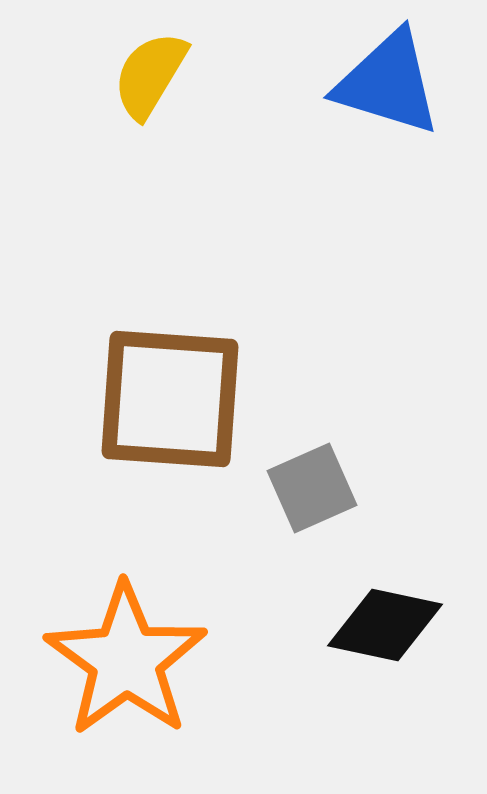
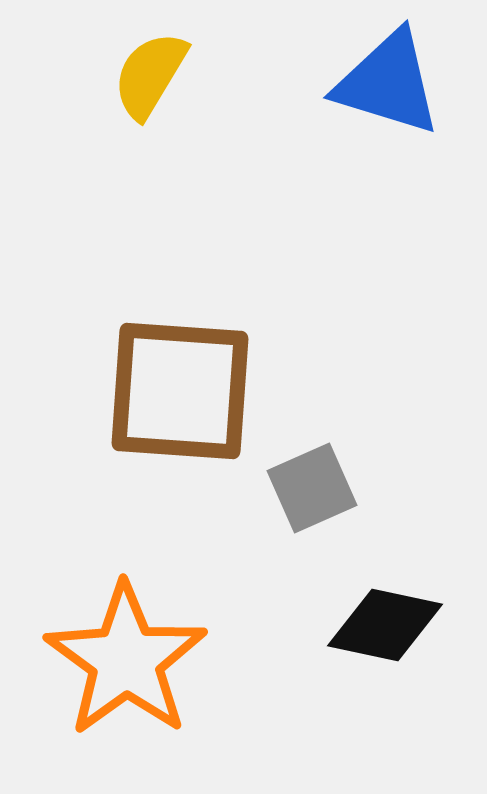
brown square: moved 10 px right, 8 px up
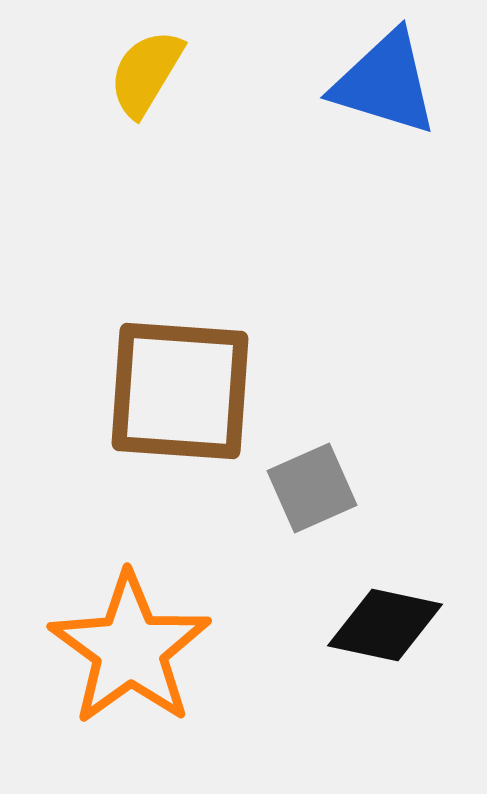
yellow semicircle: moved 4 px left, 2 px up
blue triangle: moved 3 px left
orange star: moved 4 px right, 11 px up
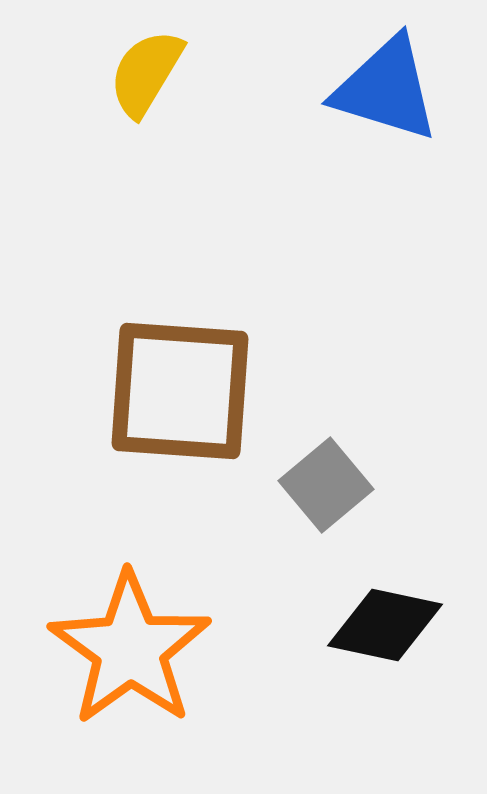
blue triangle: moved 1 px right, 6 px down
gray square: moved 14 px right, 3 px up; rotated 16 degrees counterclockwise
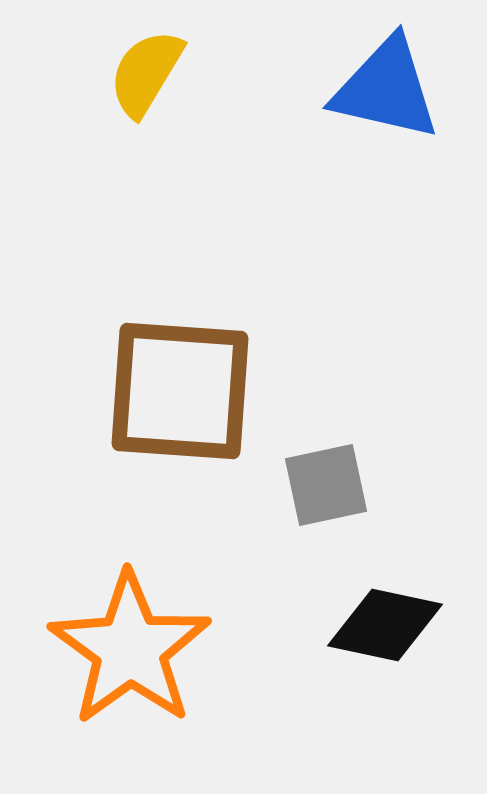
blue triangle: rotated 4 degrees counterclockwise
gray square: rotated 28 degrees clockwise
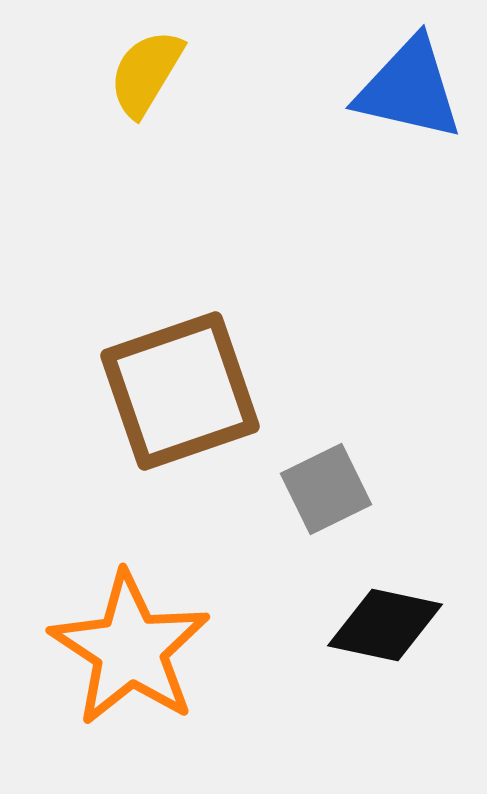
blue triangle: moved 23 px right
brown square: rotated 23 degrees counterclockwise
gray square: moved 4 px down; rotated 14 degrees counterclockwise
orange star: rotated 3 degrees counterclockwise
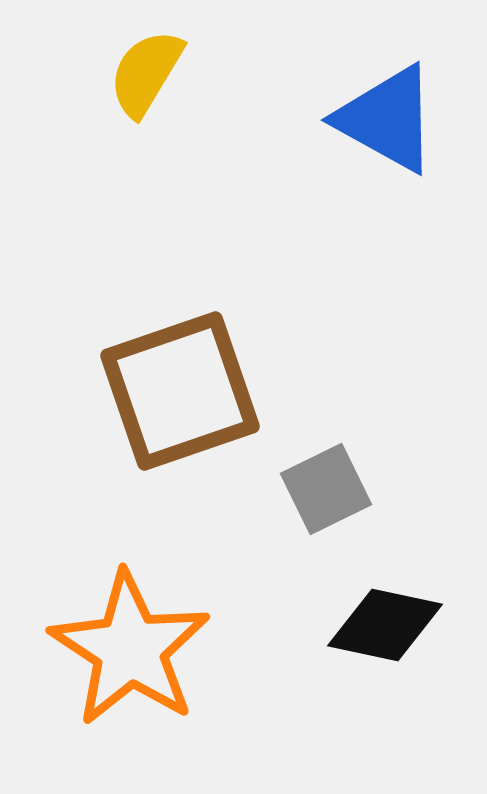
blue triangle: moved 22 px left, 30 px down; rotated 16 degrees clockwise
